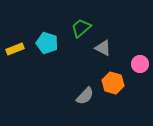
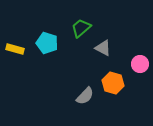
yellow rectangle: rotated 36 degrees clockwise
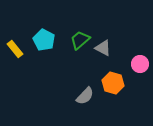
green trapezoid: moved 1 px left, 12 px down
cyan pentagon: moved 3 px left, 3 px up; rotated 10 degrees clockwise
yellow rectangle: rotated 36 degrees clockwise
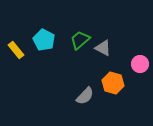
yellow rectangle: moved 1 px right, 1 px down
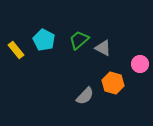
green trapezoid: moved 1 px left
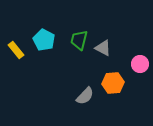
green trapezoid: rotated 35 degrees counterclockwise
orange hexagon: rotated 20 degrees counterclockwise
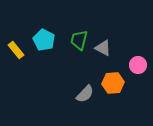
pink circle: moved 2 px left, 1 px down
gray semicircle: moved 2 px up
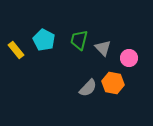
gray triangle: rotated 18 degrees clockwise
pink circle: moved 9 px left, 7 px up
orange hexagon: rotated 15 degrees clockwise
gray semicircle: moved 3 px right, 6 px up
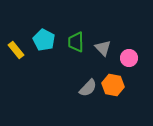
green trapezoid: moved 3 px left, 2 px down; rotated 15 degrees counterclockwise
orange hexagon: moved 2 px down
